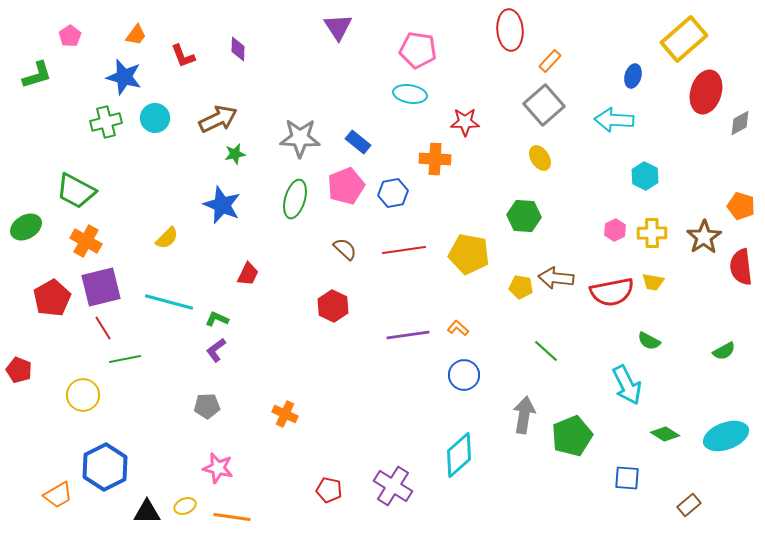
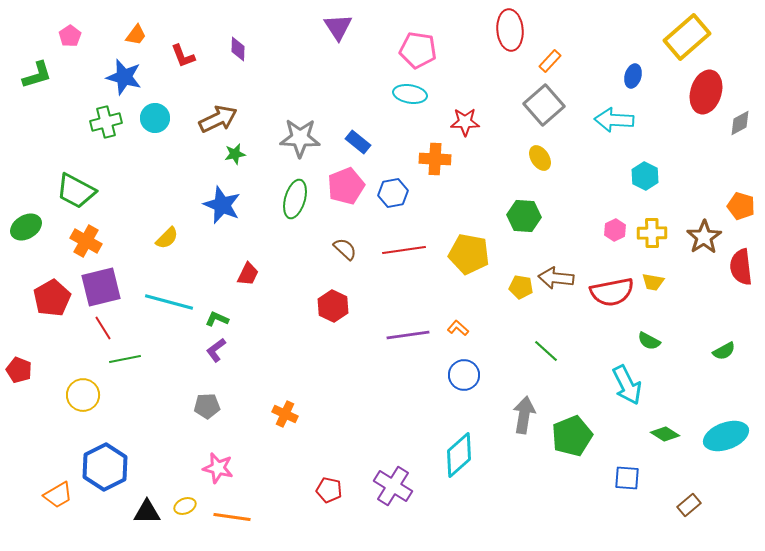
yellow rectangle at (684, 39): moved 3 px right, 2 px up
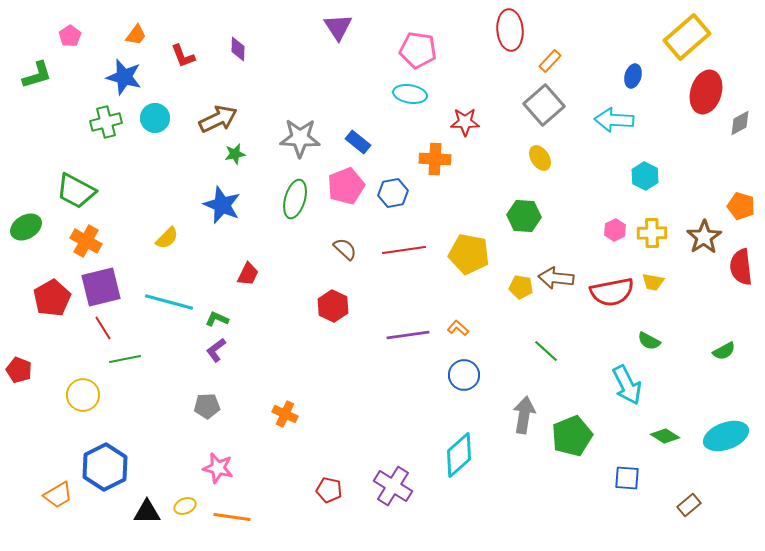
green diamond at (665, 434): moved 2 px down
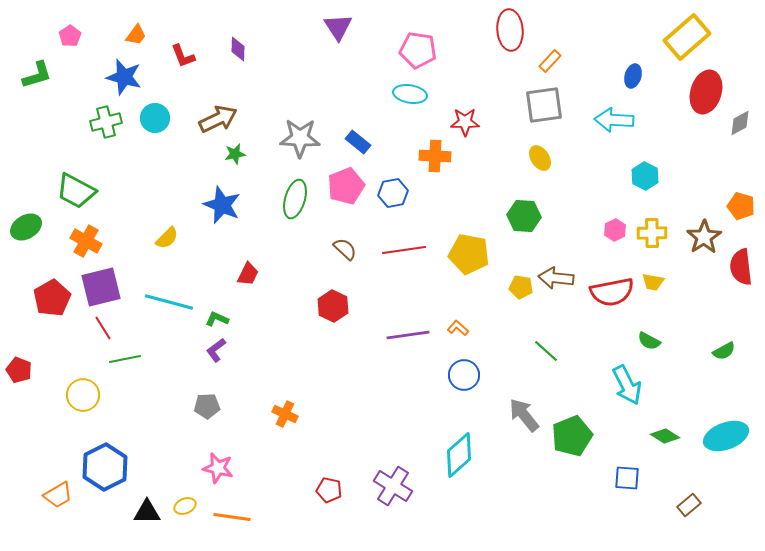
gray square at (544, 105): rotated 33 degrees clockwise
orange cross at (435, 159): moved 3 px up
gray arrow at (524, 415): rotated 48 degrees counterclockwise
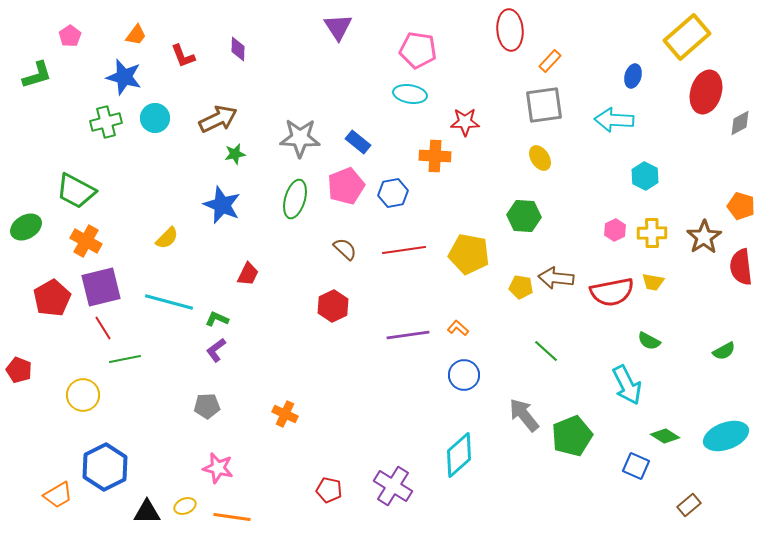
red hexagon at (333, 306): rotated 8 degrees clockwise
blue square at (627, 478): moved 9 px right, 12 px up; rotated 20 degrees clockwise
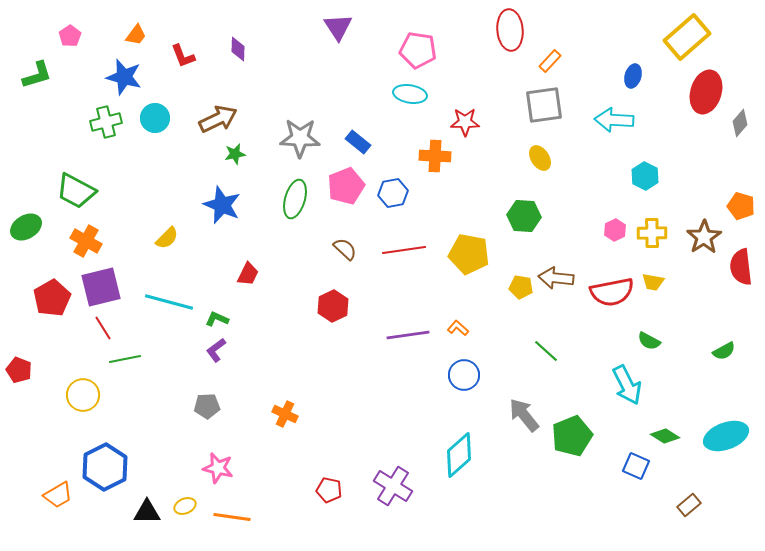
gray diamond at (740, 123): rotated 20 degrees counterclockwise
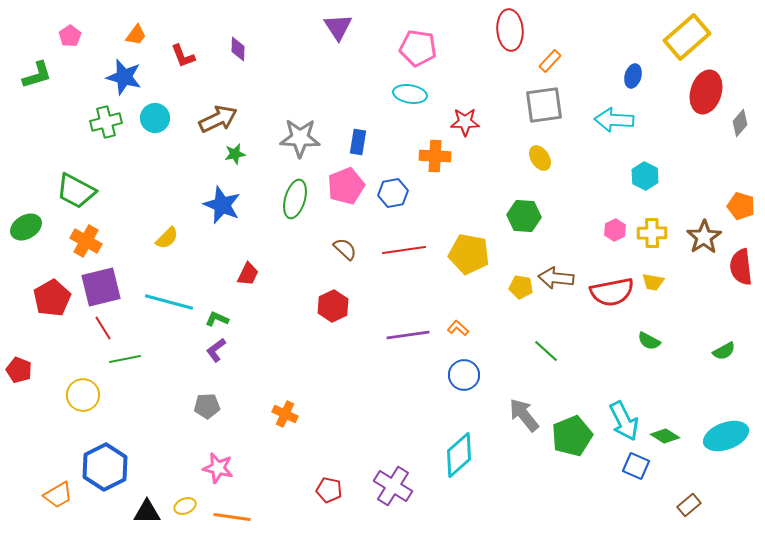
pink pentagon at (418, 50): moved 2 px up
blue rectangle at (358, 142): rotated 60 degrees clockwise
cyan arrow at (627, 385): moved 3 px left, 36 px down
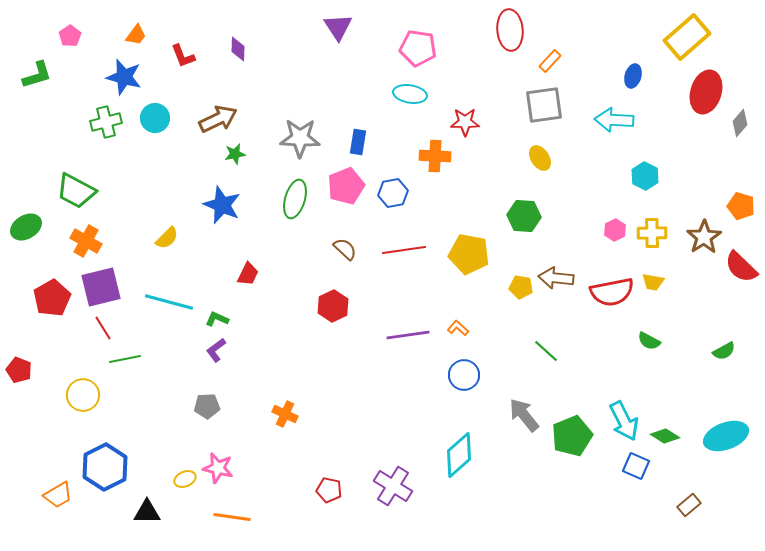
red semicircle at (741, 267): rotated 39 degrees counterclockwise
yellow ellipse at (185, 506): moved 27 px up
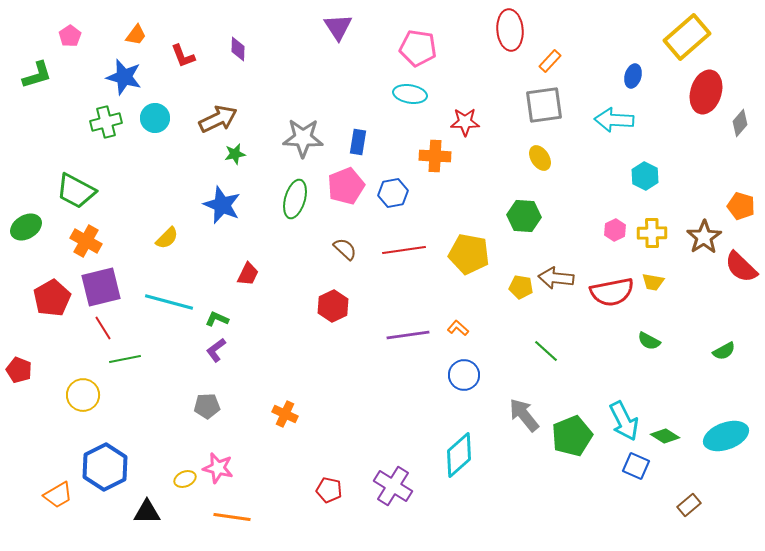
gray star at (300, 138): moved 3 px right
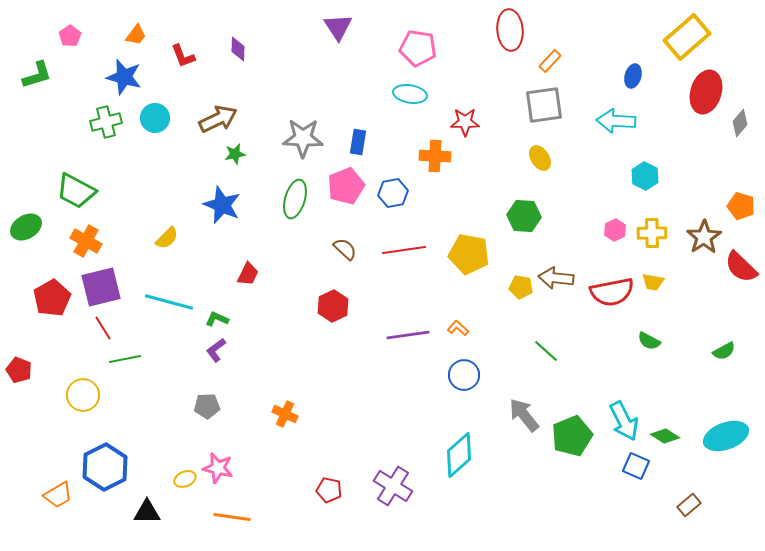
cyan arrow at (614, 120): moved 2 px right, 1 px down
